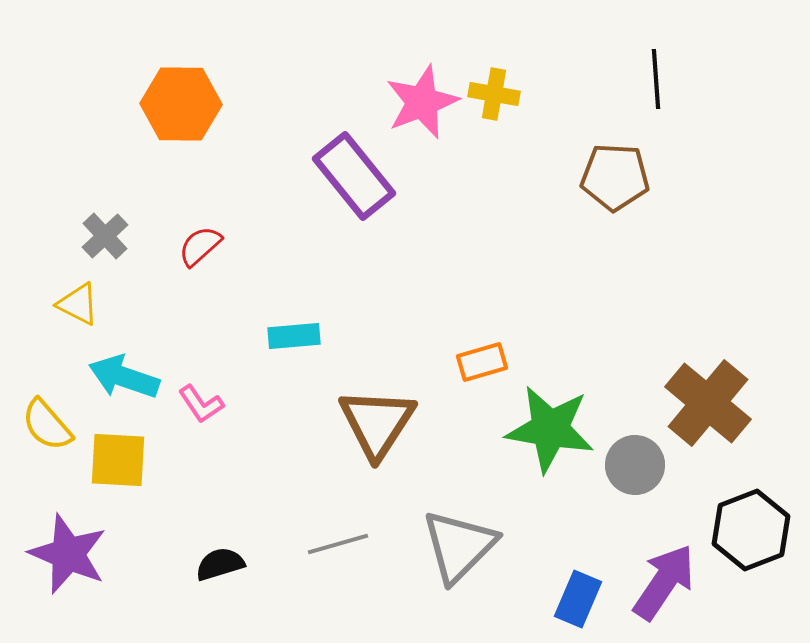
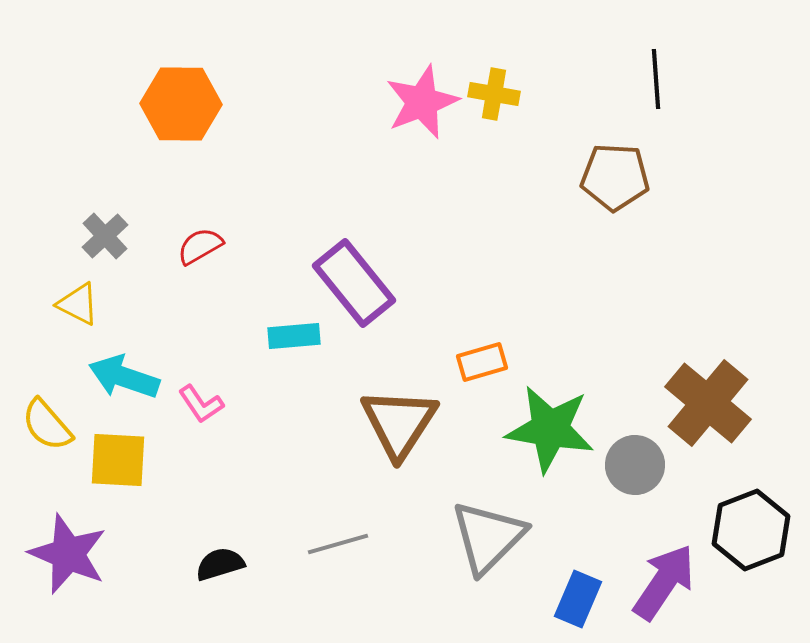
purple rectangle: moved 107 px down
red semicircle: rotated 12 degrees clockwise
brown triangle: moved 22 px right
gray triangle: moved 29 px right, 9 px up
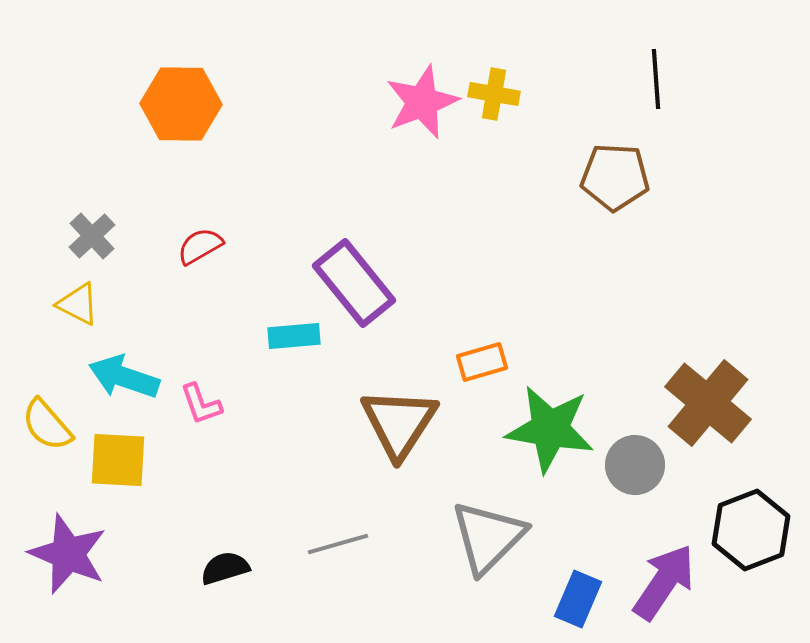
gray cross: moved 13 px left
pink L-shape: rotated 15 degrees clockwise
black semicircle: moved 5 px right, 4 px down
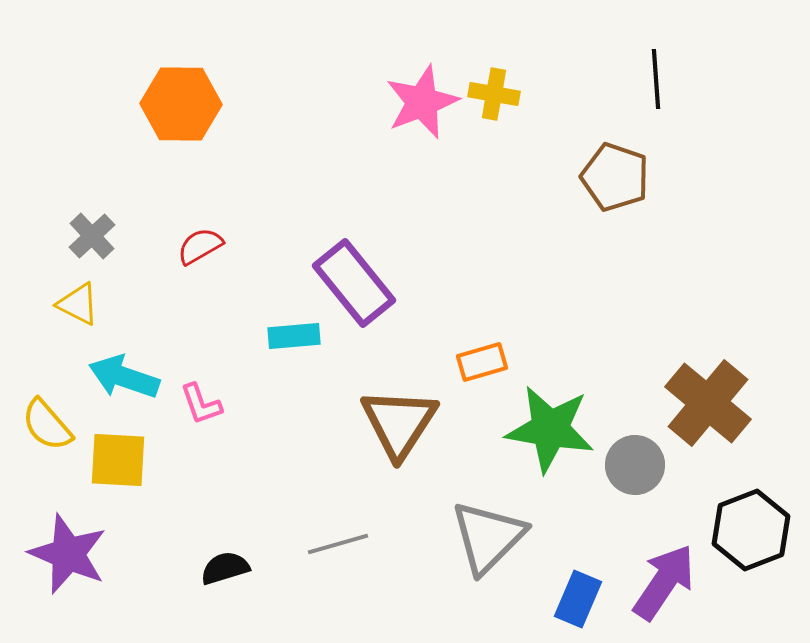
brown pentagon: rotated 16 degrees clockwise
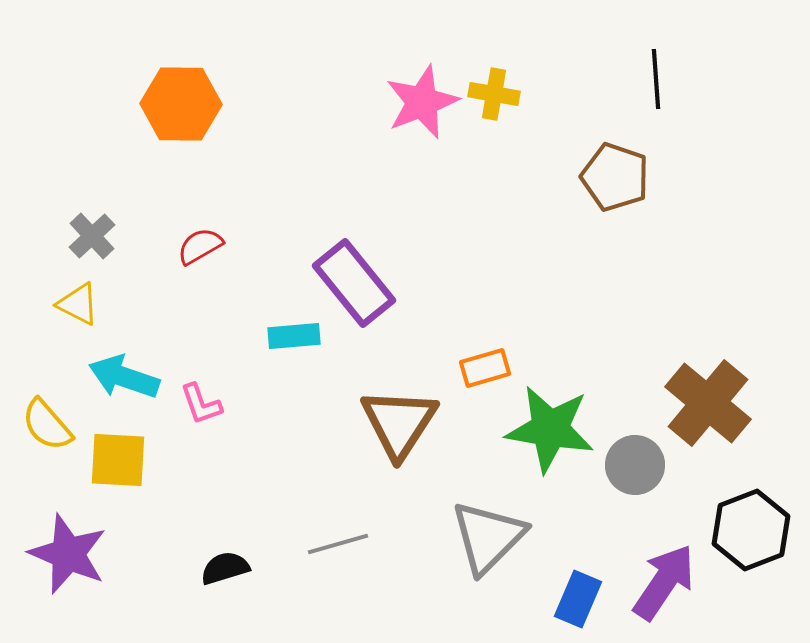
orange rectangle: moved 3 px right, 6 px down
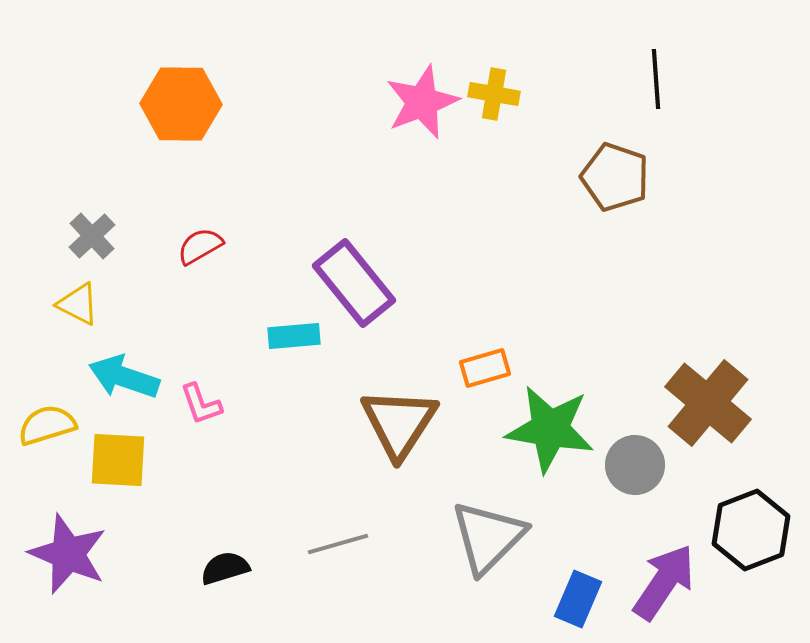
yellow semicircle: rotated 114 degrees clockwise
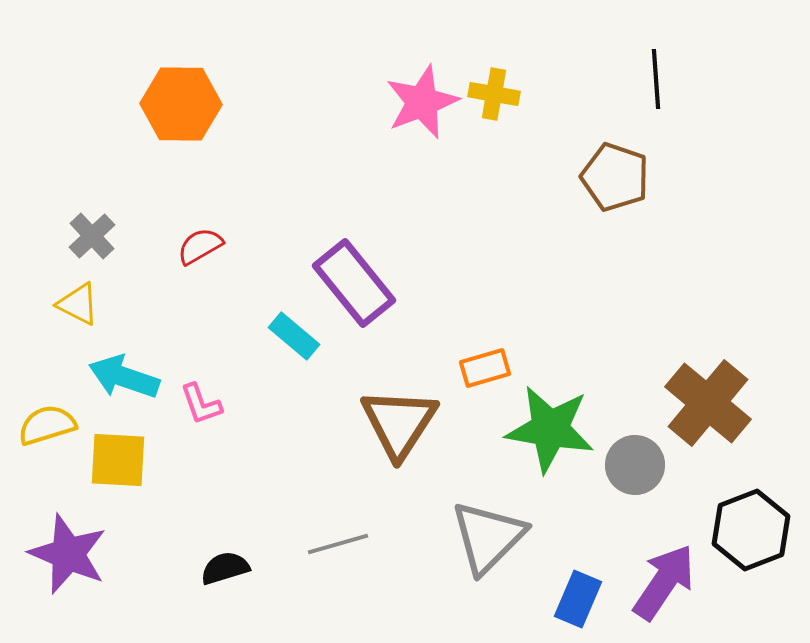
cyan rectangle: rotated 45 degrees clockwise
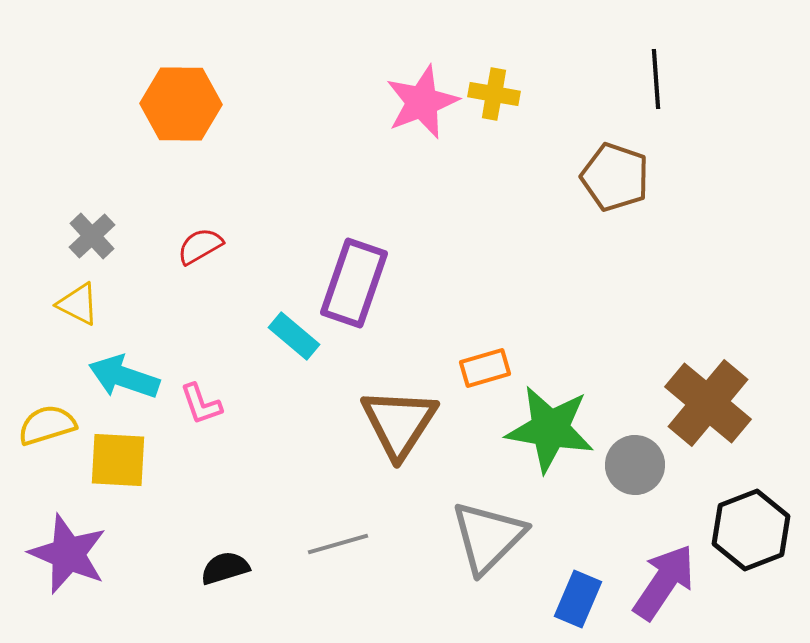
purple rectangle: rotated 58 degrees clockwise
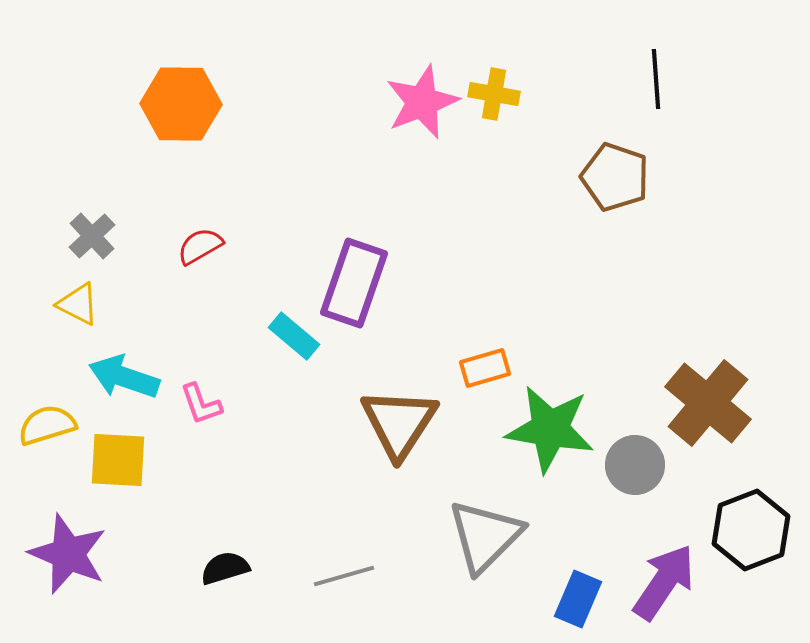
gray triangle: moved 3 px left, 1 px up
gray line: moved 6 px right, 32 px down
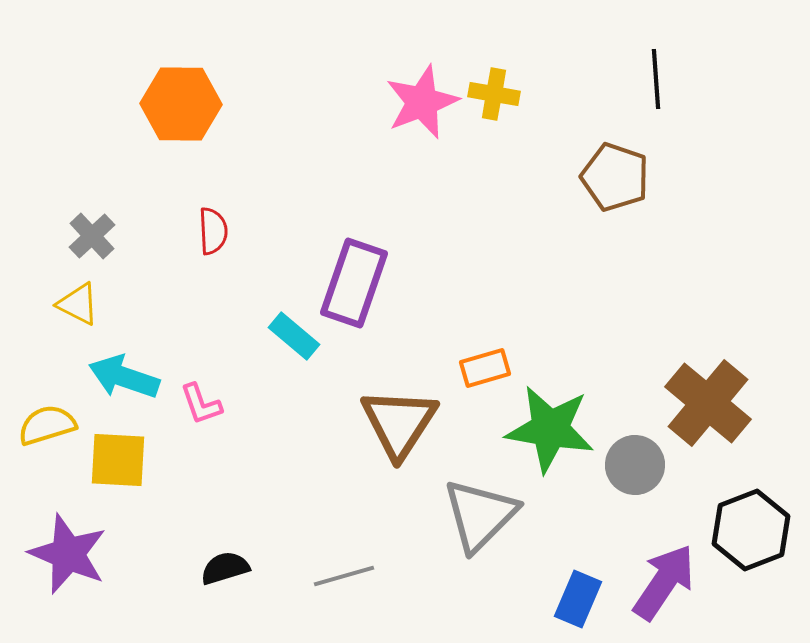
red semicircle: moved 13 px right, 15 px up; rotated 117 degrees clockwise
gray triangle: moved 5 px left, 21 px up
